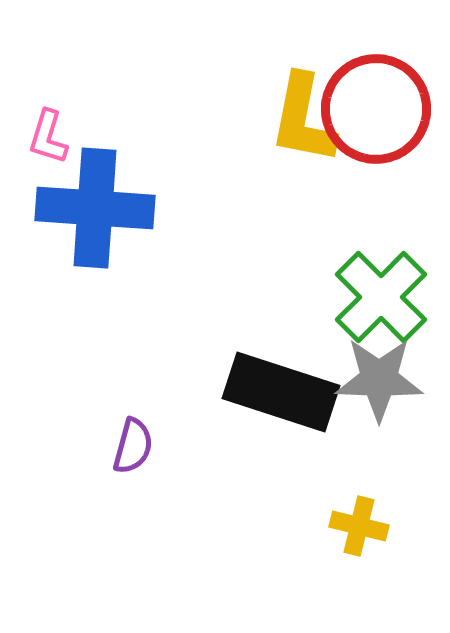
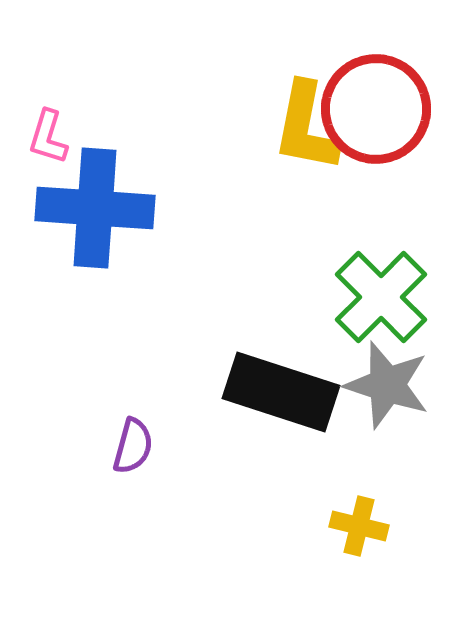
yellow L-shape: moved 3 px right, 8 px down
gray star: moved 8 px right, 6 px down; rotated 16 degrees clockwise
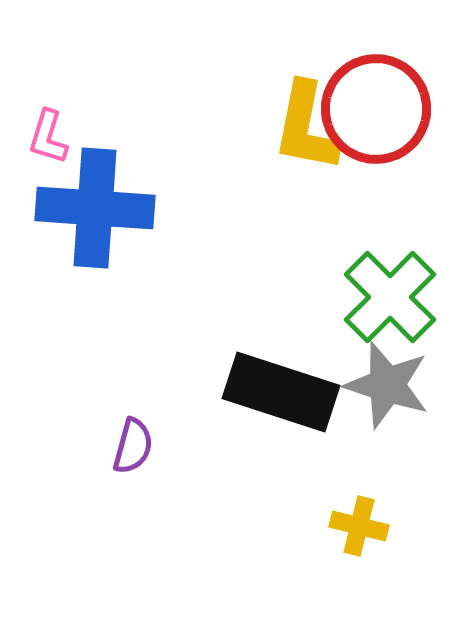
green cross: moved 9 px right
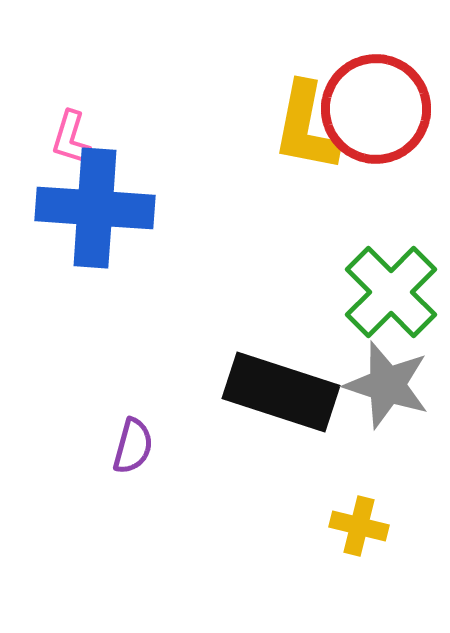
pink L-shape: moved 23 px right, 1 px down
green cross: moved 1 px right, 5 px up
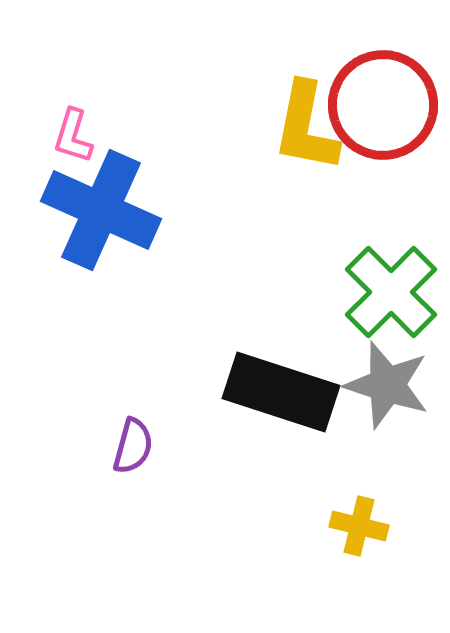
red circle: moved 7 px right, 4 px up
pink L-shape: moved 2 px right, 2 px up
blue cross: moved 6 px right, 2 px down; rotated 20 degrees clockwise
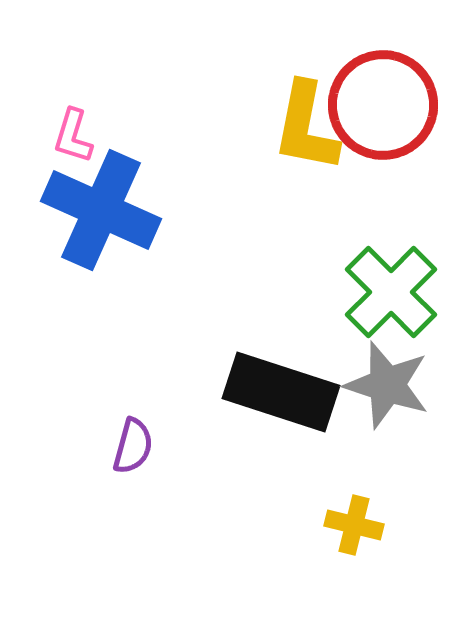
yellow cross: moved 5 px left, 1 px up
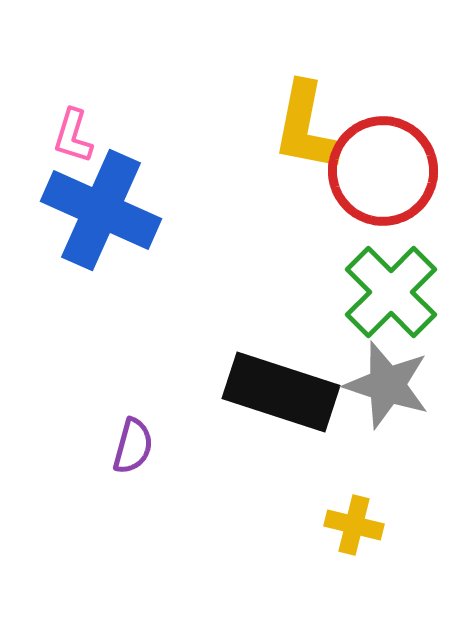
red circle: moved 66 px down
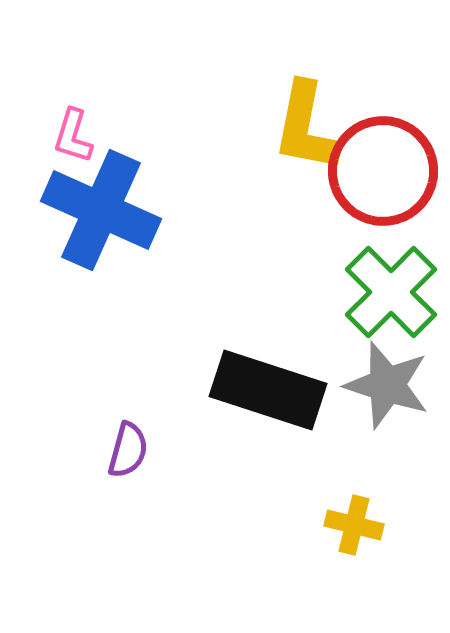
black rectangle: moved 13 px left, 2 px up
purple semicircle: moved 5 px left, 4 px down
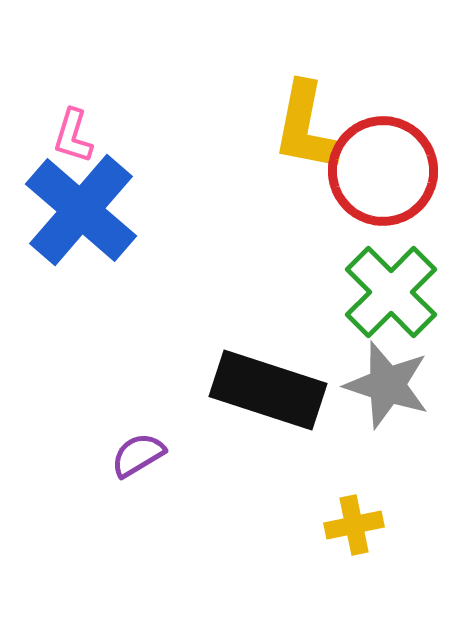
blue cross: moved 20 px left; rotated 17 degrees clockwise
purple semicircle: moved 10 px right, 5 px down; rotated 136 degrees counterclockwise
yellow cross: rotated 26 degrees counterclockwise
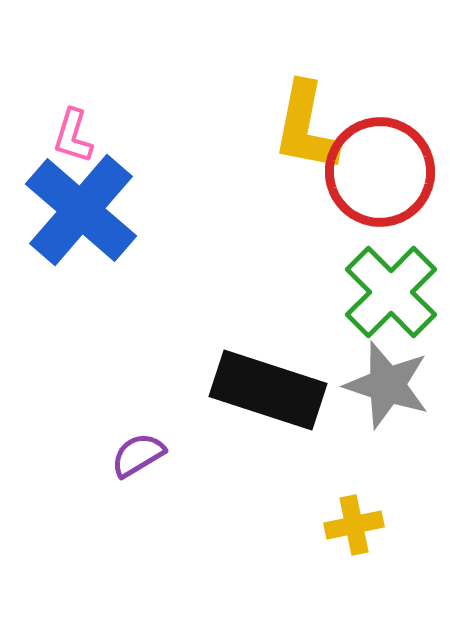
red circle: moved 3 px left, 1 px down
